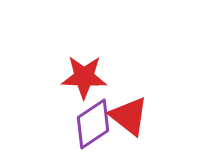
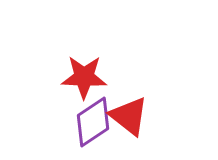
purple diamond: moved 2 px up
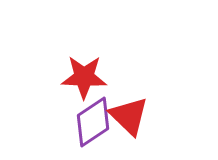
red triangle: rotated 6 degrees clockwise
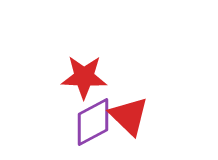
purple diamond: rotated 6 degrees clockwise
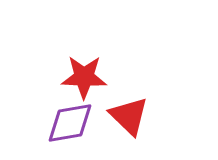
purple diamond: moved 23 px left, 1 px down; rotated 18 degrees clockwise
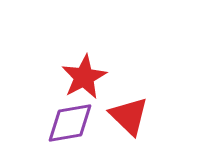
red star: rotated 30 degrees counterclockwise
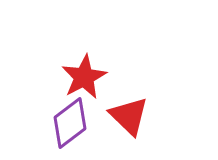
purple diamond: rotated 27 degrees counterclockwise
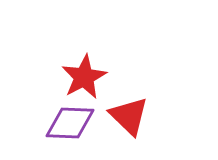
purple diamond: rotated 39 degrees clockwise
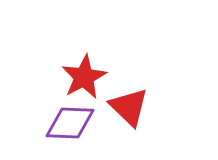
red triangle: moved 9 px up
